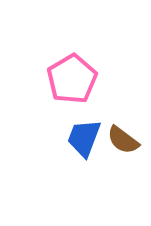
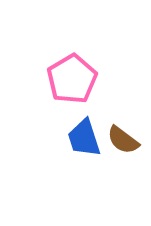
blue trapezoid: rotated 39 degrees counterclockwise
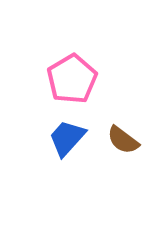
blue trapezoid: moved 17 px left; rotated 60 degrees clockwise
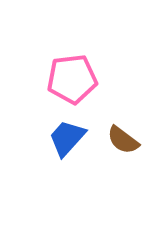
pink pentagon: rotated 24 degrees clockwise
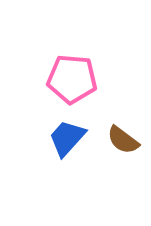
pink pentagon: rotated 12 degrees clockwise
